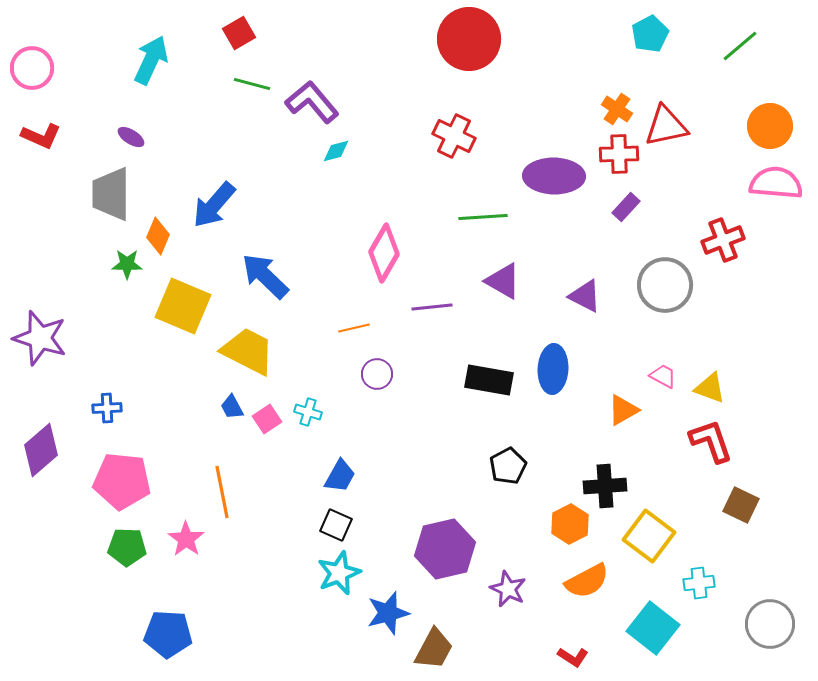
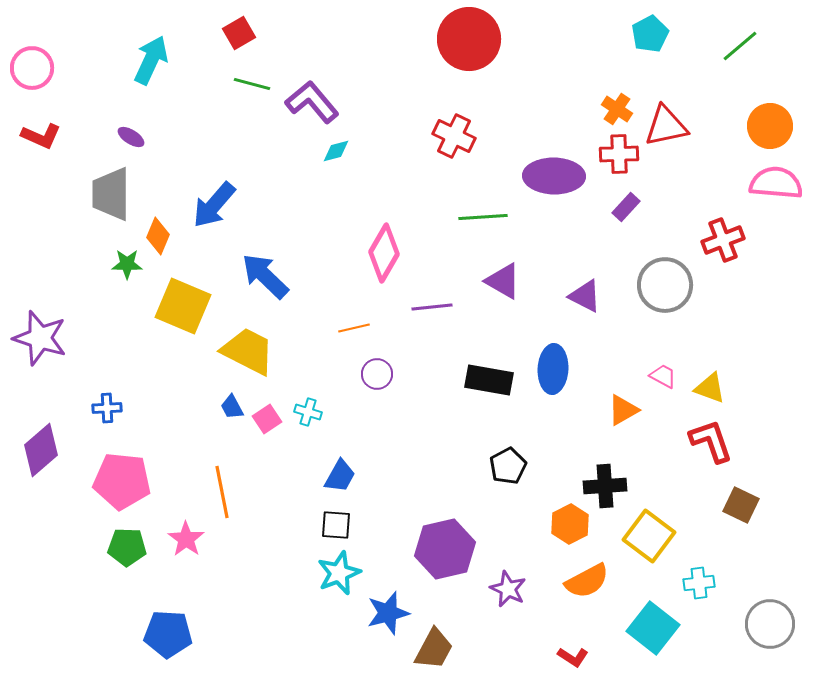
black square at (336, 525): rotated 20 degrees counterclockwise
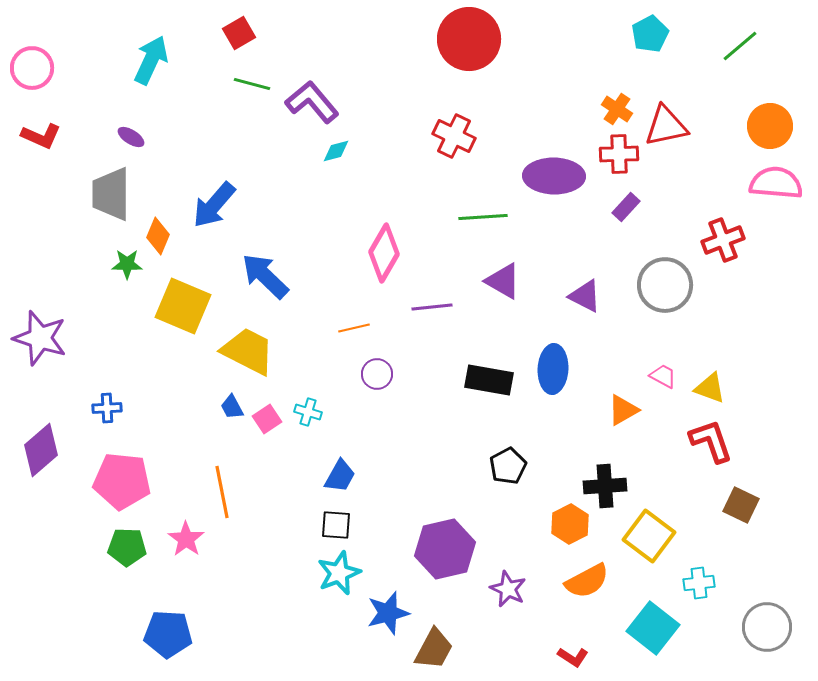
gray circle at (770, 624): moved 3 px left, 3 px down
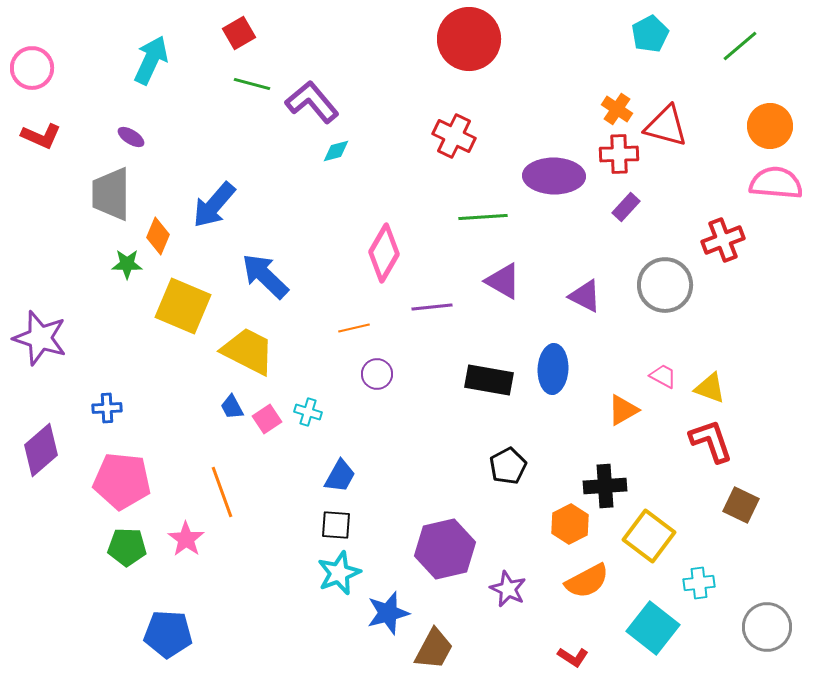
red triangle at (666, 126): rotated 27 degrees clockwise
orange line at (222, 492): rotated 9 degrees counterclockwise
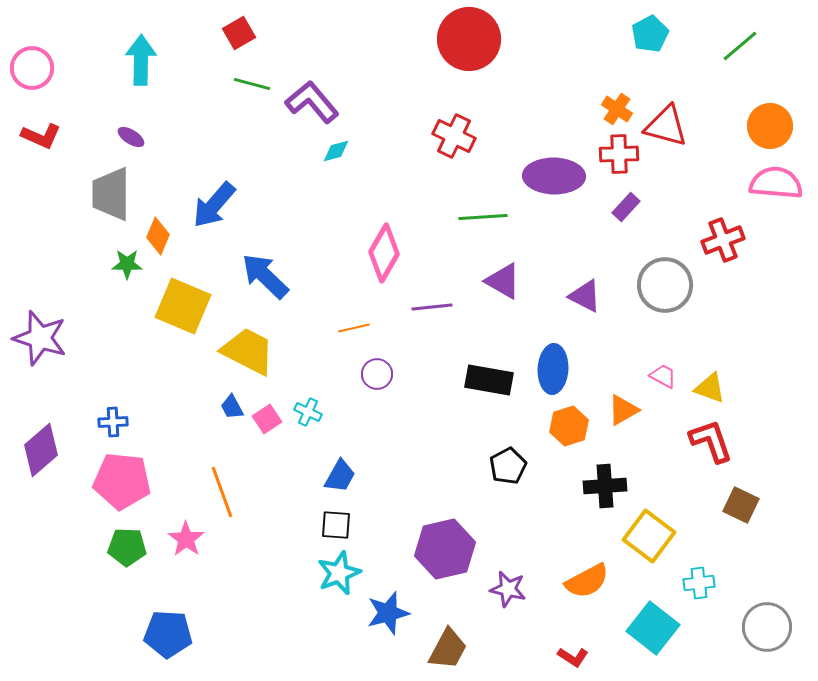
cyan arrow at (151, 60): moved 10 px left; rotated 24 degrees counterclockwise
blue cross at (107, 408): moved 6 px right, 14 px down
cyan cross at (308, 412): rotated 8 degrees clockwise
orange hexagon at (570, 524): moved 1 px left, 98 px up; rotated 9 degrees clockwise
purple star at (508, 589): rotated 12 degrees counterclockwise
brown trapezoid at (434, 649): moved 14 px right
